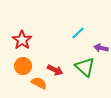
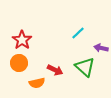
orange circle: moved 4 px left, 3 px up
orange semicircle: moved 2 px left; rotated 140 degrees clockwise
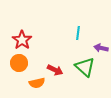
cyan line: rotated 40 degrees counterclockwise
